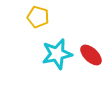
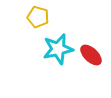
cyan star: moved 1 px right, 5 px up
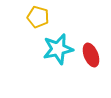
red ellipse: rotated 25 degrees clockwise
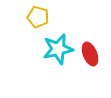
red ellipse: moved 1 px left, 1 px up
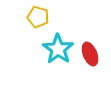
cyan star: rotated 24 degrees counterclockwise
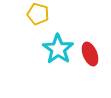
yellow pentagon: moved 3 px up
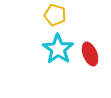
yellow pentagon: moved 17 px right, 1 px down
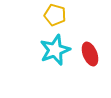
cyan star: moved 3 px left, 1 px down; rotated 16 degrees clockwise
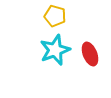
yellow pentagon: moved 1 px down
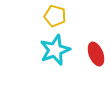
red ellipse: moved 6 px right
